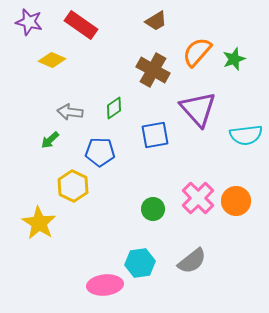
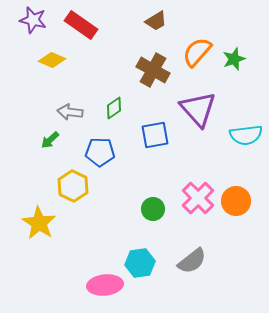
purple star: moved 4 px right, 2 px up
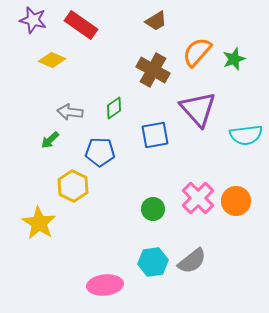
cyan hexagon: moved 13 px right, 1 px up
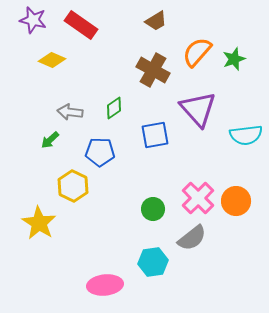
gray semicircle: moved 23 px up
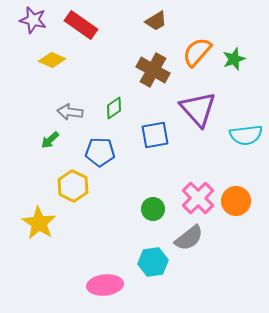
gray semicircle: moved 3 px left
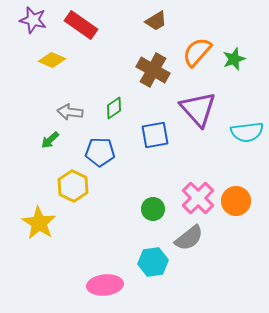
cyan semicircle: moved 1 px right, 3 px up
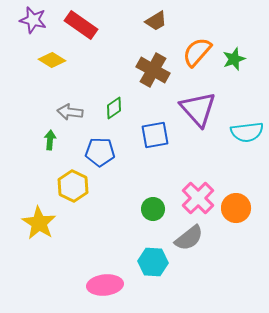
yellow diamond: rotated 8 degrees clockwise
green arrow: rotated 138 degrees clockwise
orange circle: moved 7 px down
cyan hexagon: rotated 12 degrees clockwise
